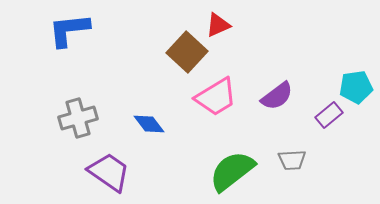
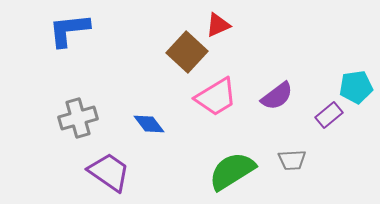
green semicircle: rotated 6 degrees clockwise
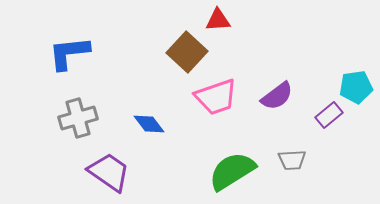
red triangle: moved 5 px up; rotated 20 degrees clockwise
blue L-shape: moved 23 px down
pink trapezoid: rotated 12 degrees clockwise
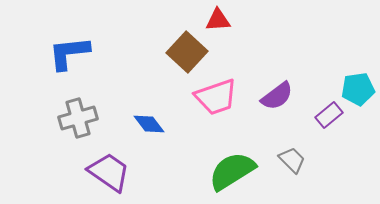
cyan pentagon: moved 2 px right, 2 px down
gray trapezoid: rotated 132 degrees counterclockwise
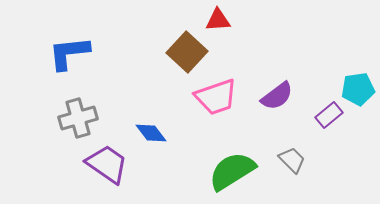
blue diamond: moved 2 px right, 9 px down
purple trapezoid: moved 2 px left, 8 px up
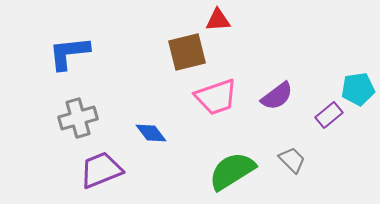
brown square: rotated 33 degrees clockwise
purple trapezoid: moved 6 px left, 6 px down; rotated 57 degrees counterclockwise
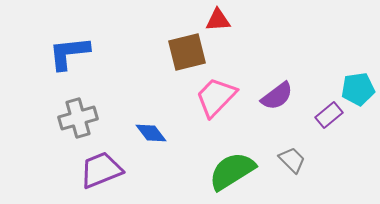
pink trapezoid: rotated 153 degrees clockwise
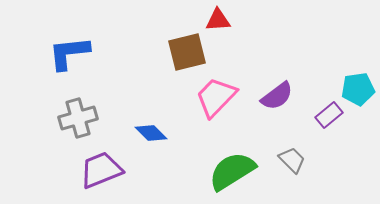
blue diamond: rotated 8 degrees counterclockwise
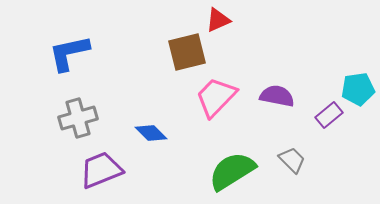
red triangle: rotated 20 degrees counterclockwise
blue L-shape: rotated 6 degrees counterclockwise
purple semicircle: rotated 132 degrees counterclockwise
